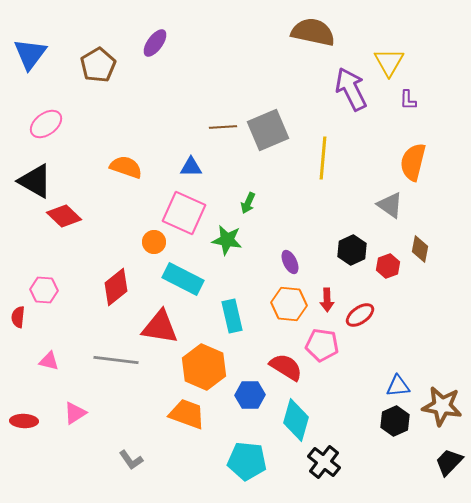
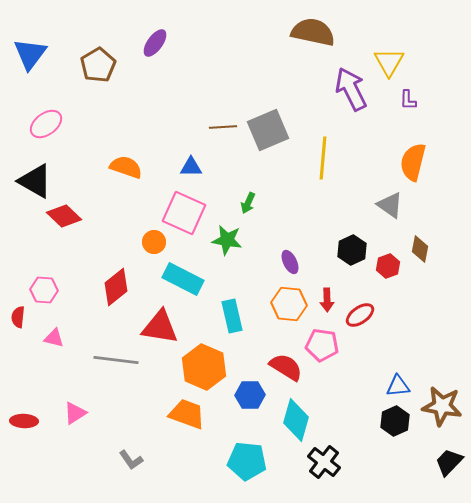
pink triangle at (49, 361): moved 5 px right, 23 px up
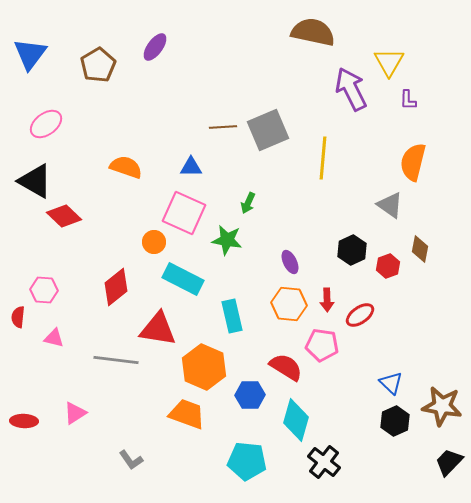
purple ellipse at (155, 43): moved 4 px down
red triangle at (160, 327): moved 2 px left, 2 px down
blue triangle at (398, 386): moved 7 px left, 3 px up; rotated 50 degrees clockwise
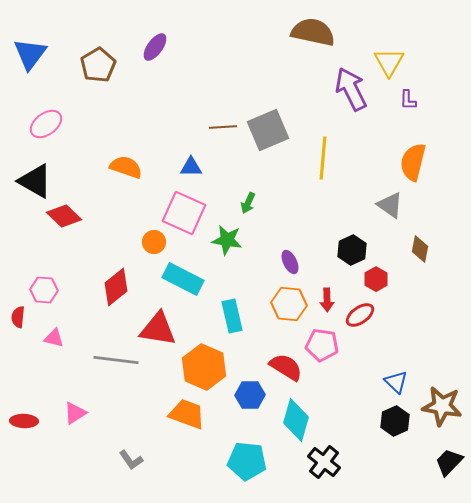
red hexagon at (388, 266): moved 12 px left, 13 px down; rotated 10 degrees counterclockwise
blue triangle at (391, 383): moved 5 px right, 1 px up
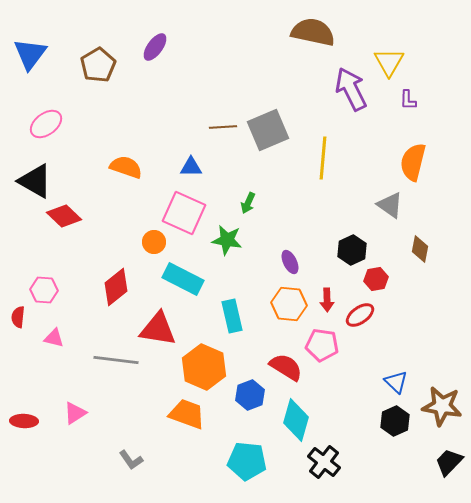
red hexagon at (376, 279): rotated 20 degrees clockwise
blue hexagon at (250, 395): rotated 20 degrees counterclockwise
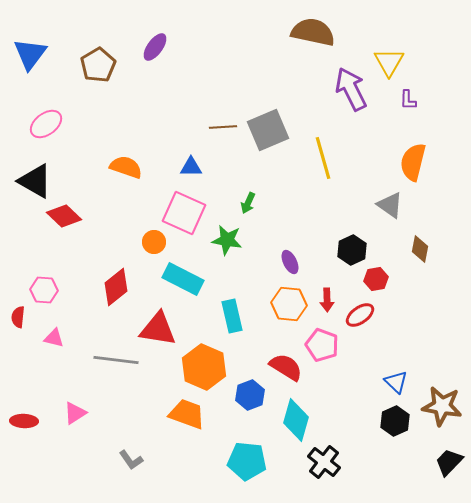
yellow line at (323, 158): rotated 21 degrees counterclockwise
pink pentagon at (322, 345): rotated 12 degrees clockwise
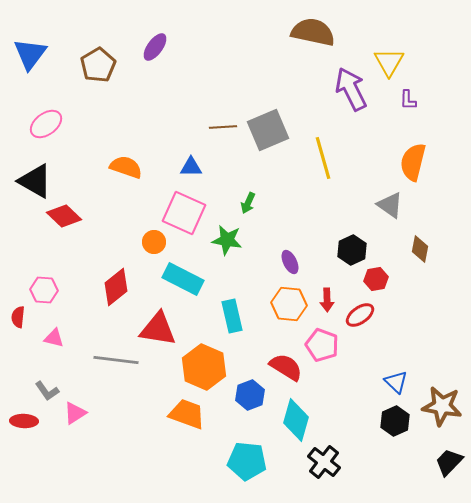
gray L-shape at (131, 460): moved 84 px left, 69 px up
